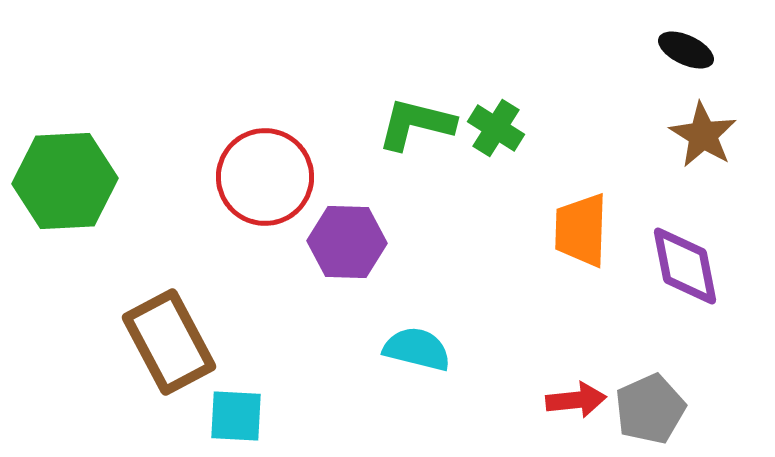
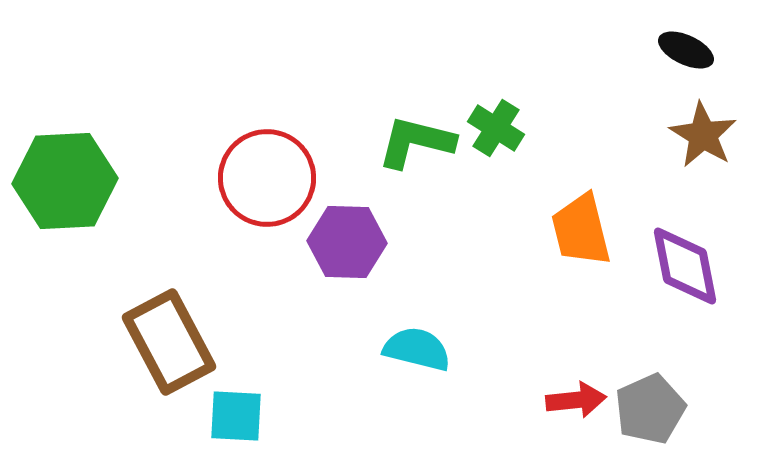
green L-shape: moved 18 px down
red circle: moved 2 px right, 1 px down
orange trapezoid: rotated 16 degrees counterclockwise
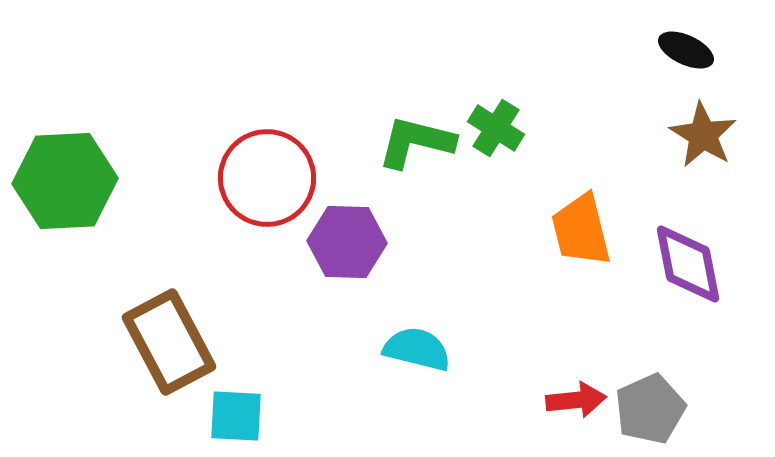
purple diamond: moved 3 px right, 2 px up
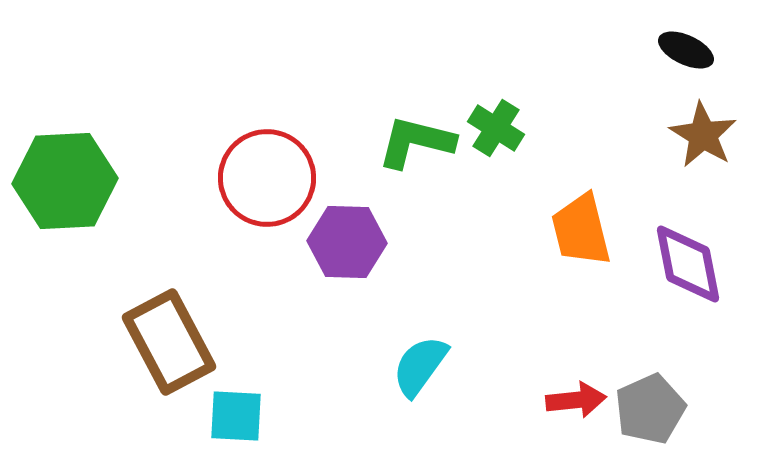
cyan semicircle: moved 3 px right, 17 px down; rotated 68 degrees counterclockwise
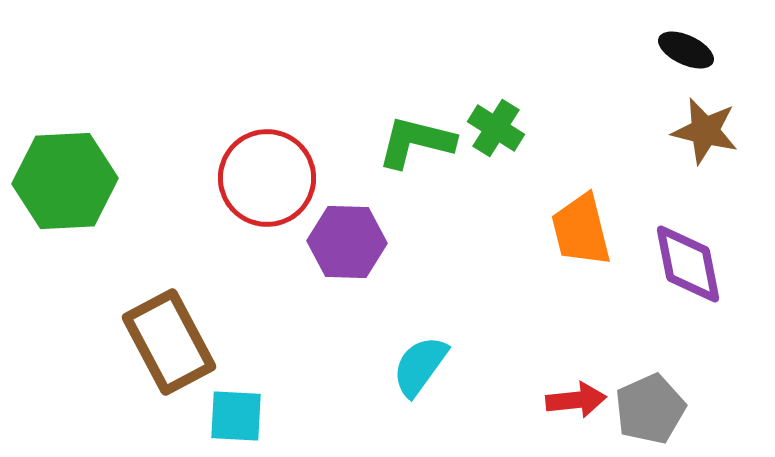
brown star: moved 2 px right, 4 px up; rotated 18 degrees counterclockwise
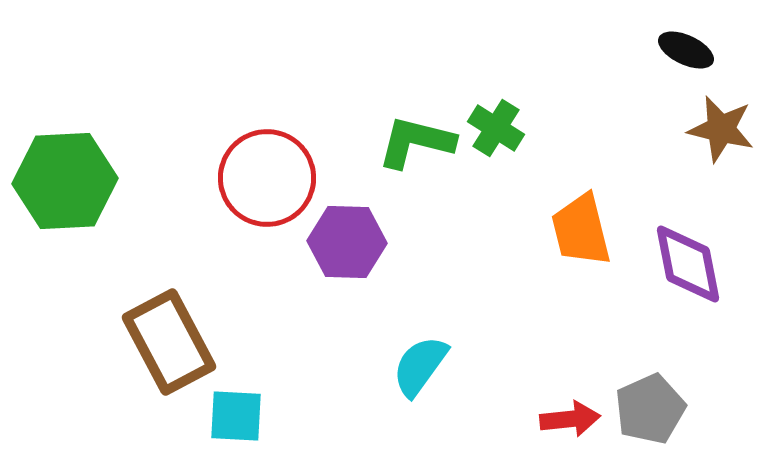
brown star: moved 16 px right, 2 px up
red arrow: moved 6 px left, 19 px down
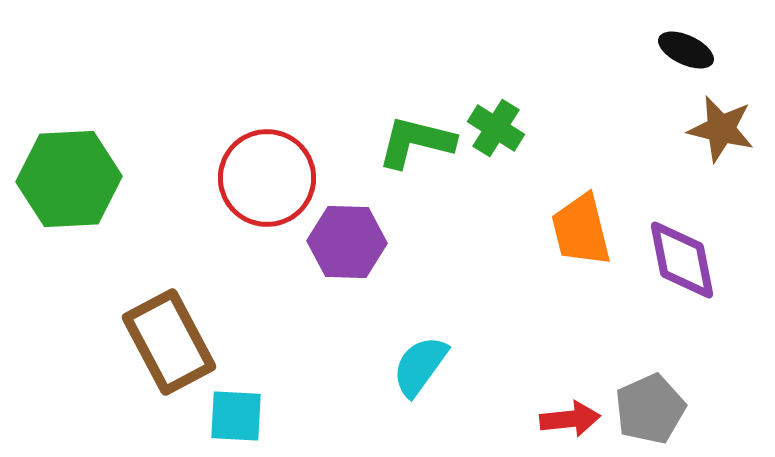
green hexagon: moved 4 px right, 2 px up
purple diamond: moved 6 px left, 4 px up
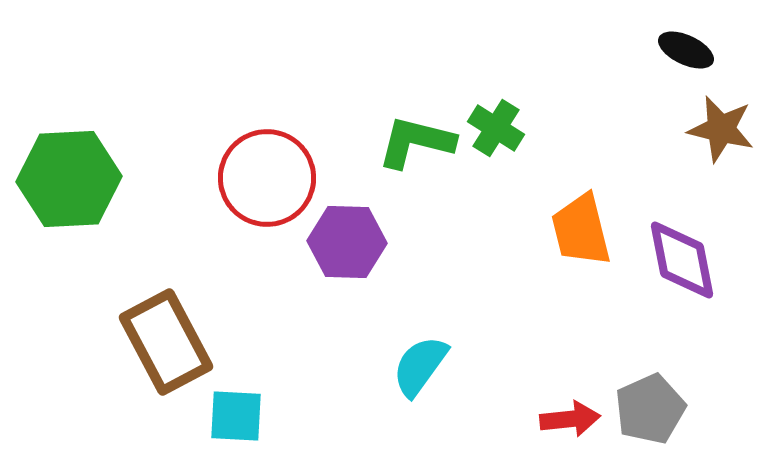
brown rectangle: moved 3 px left
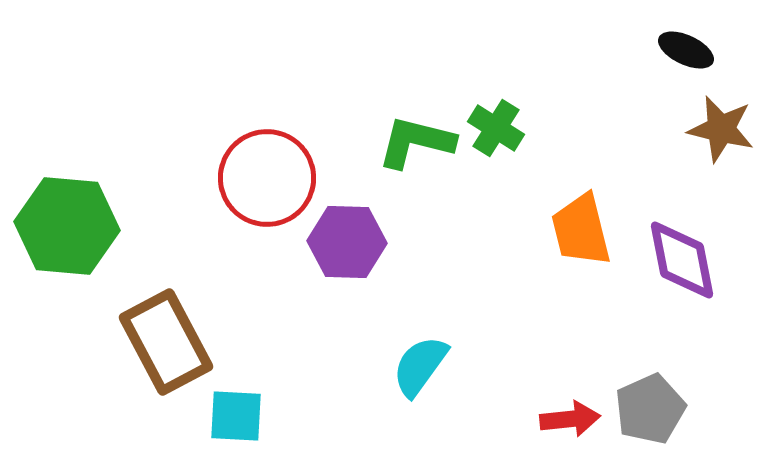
green hexagon: moved 2 px left, 47 px down; rotated 8 degrees clockwise
